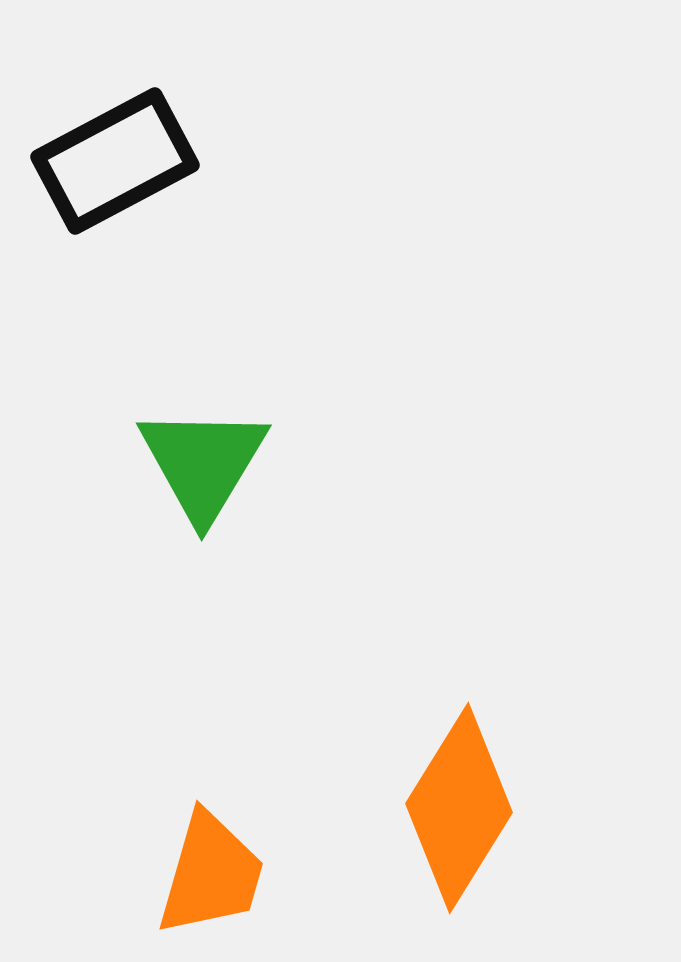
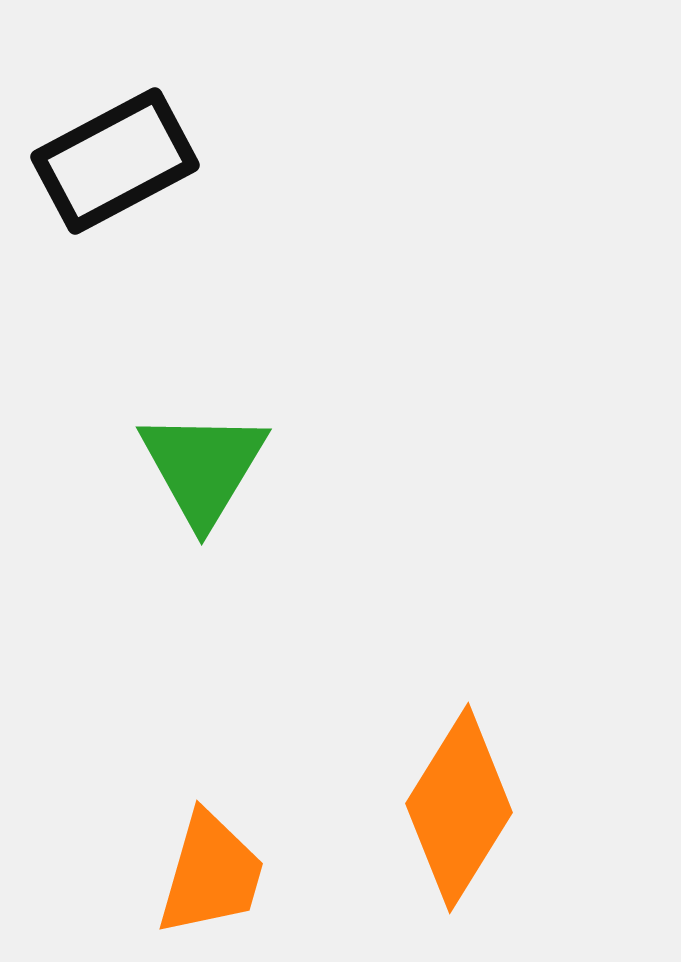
green triangle: moved 4 px down
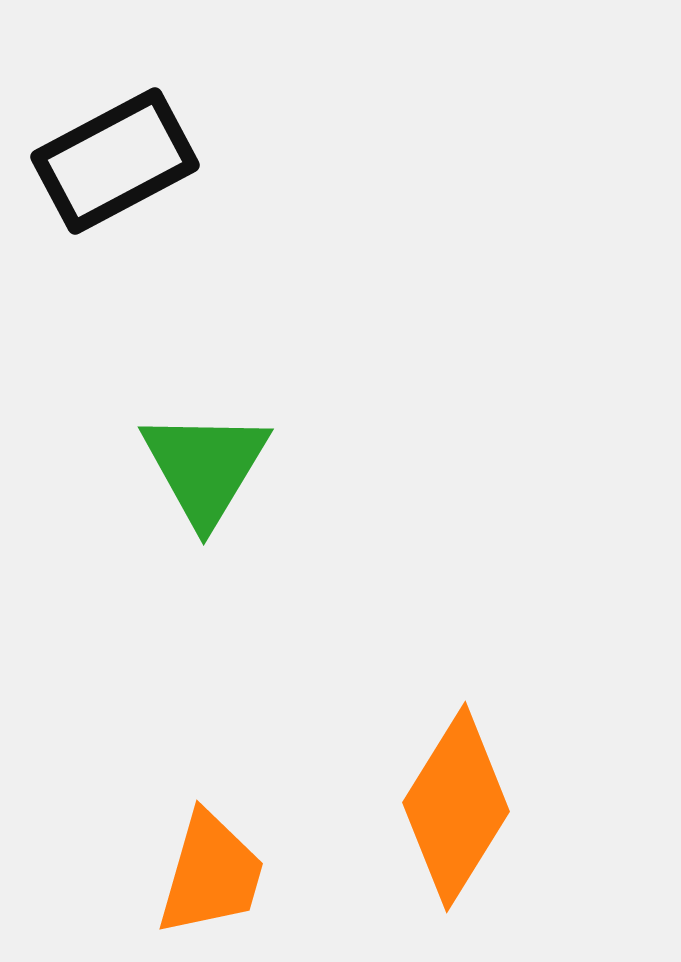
green triangle: moved 2 px right
orange diamond: moved 3 px left, 1 px up
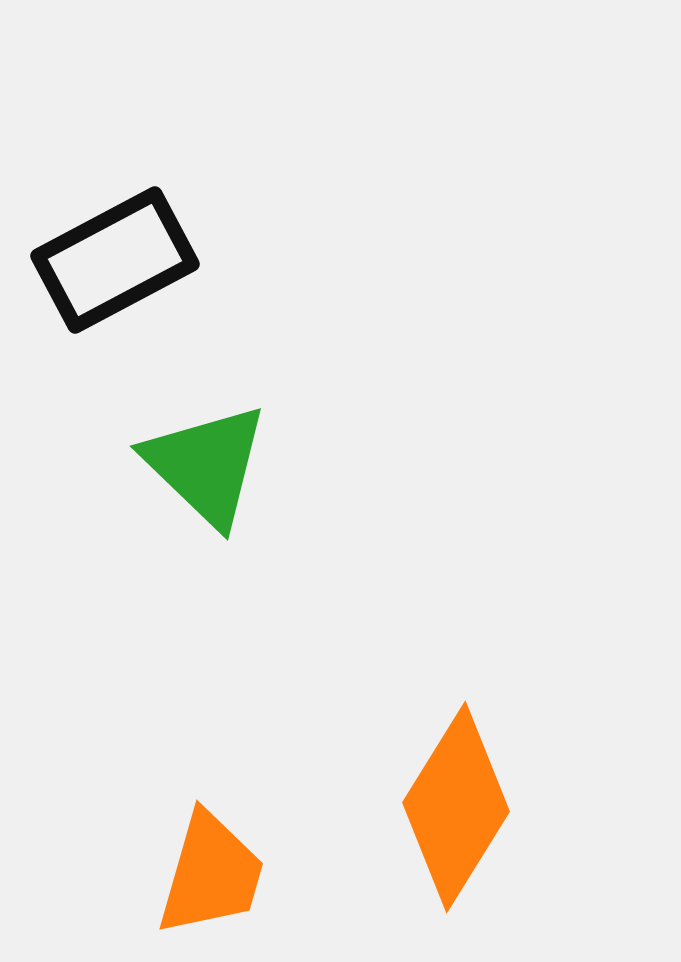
black rectangle: moved 99 px down
green triangle: moved 1 px right, 2 px up; rotated 17 degrees counterclockwise
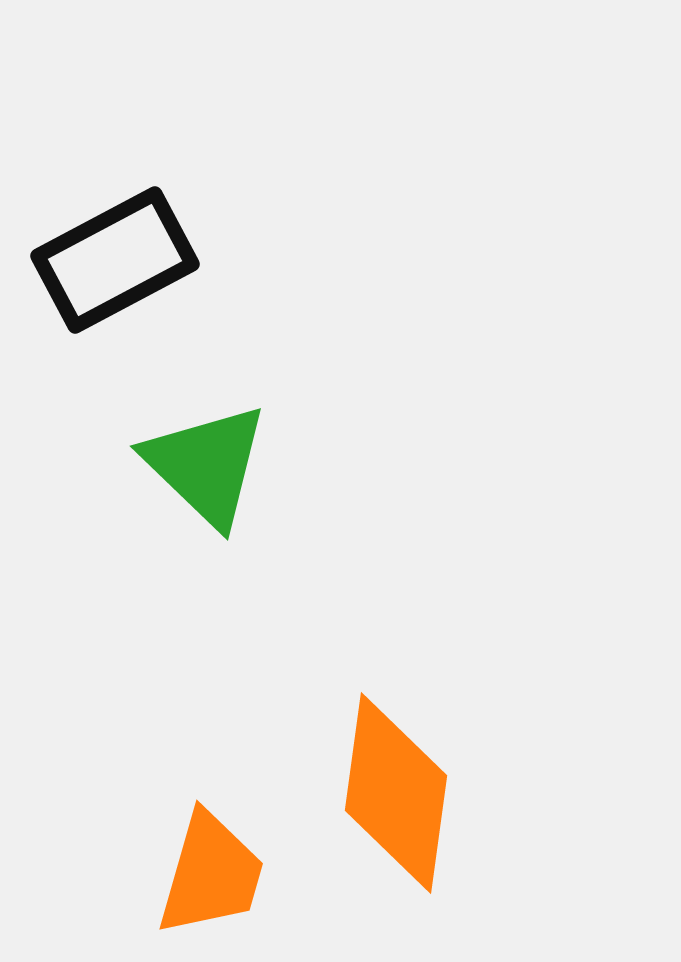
orange diamond: moved 60 px left, 14 px up; rotated 24 degrees counterclockwise
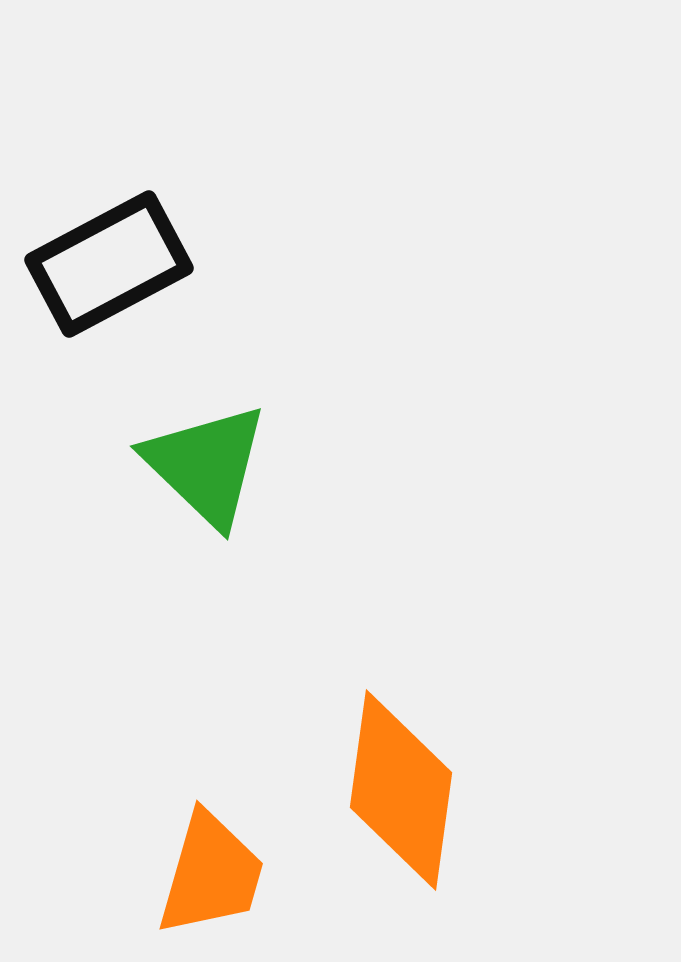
black rectangle: moved 6 px left, 4 px down
orange diamond: moved 5 px right, 3 px up
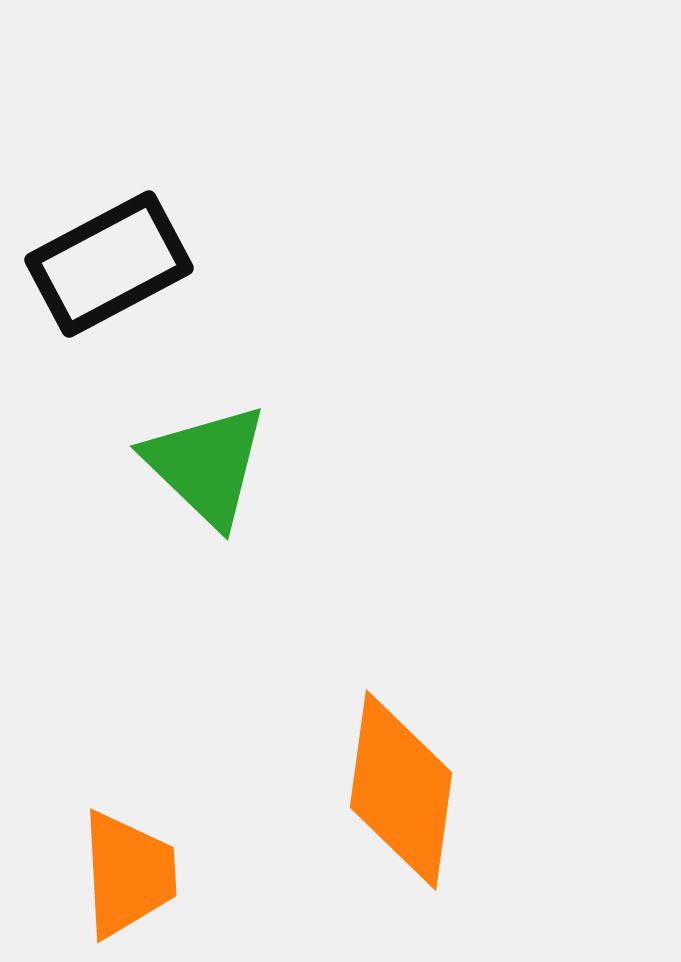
orange trapezoid: moved 83 px left; rotated 19 degrees counterclockwise
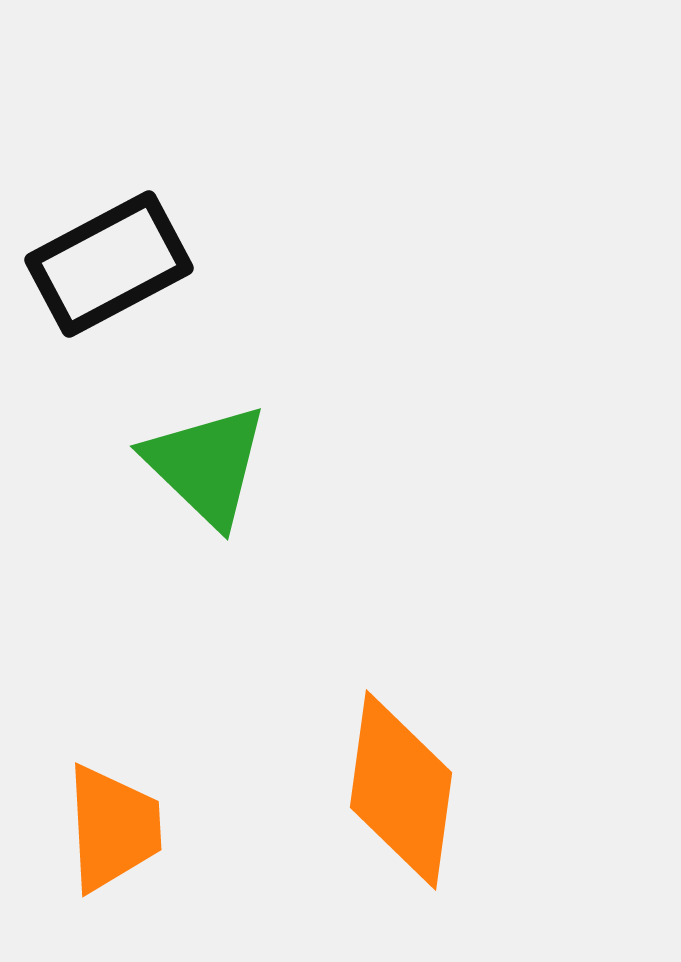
orange trapezoid: moved 15 px left, 46 px up
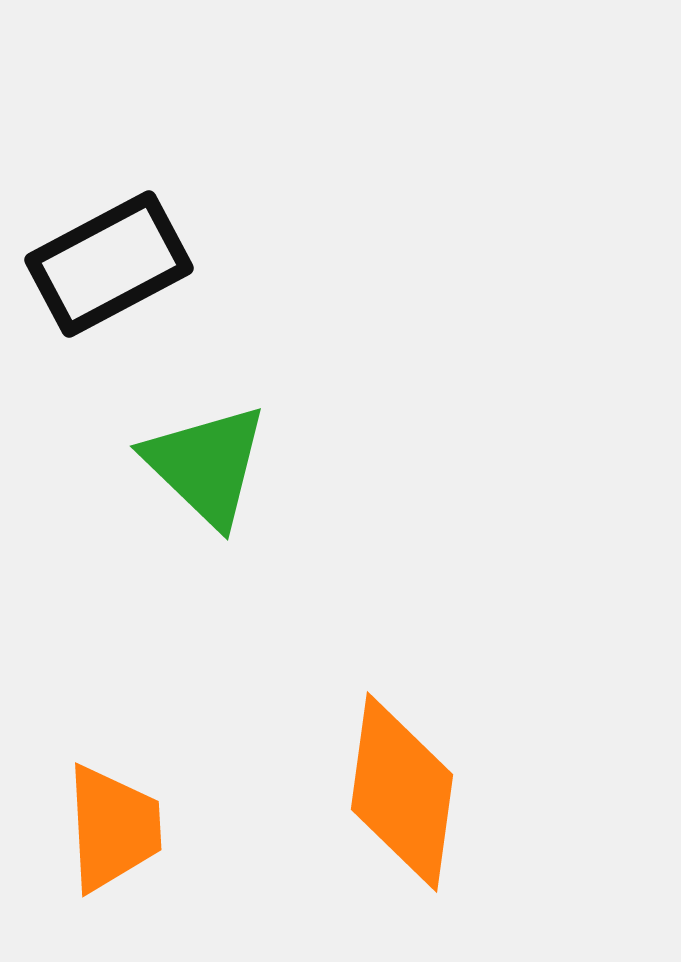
orange diamond: moved 1 px right, 2 px down
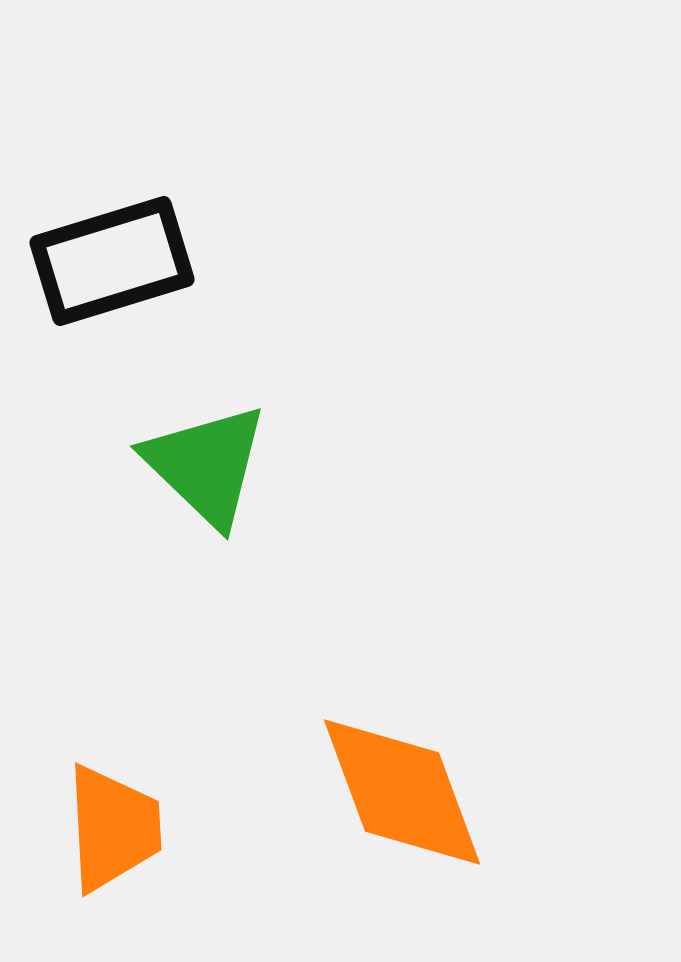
black rectangle: moved 3 px right, 3 px up; rotated 11 degrees clockwise
orange diamond: rotated 28 degrees counterclockwise
